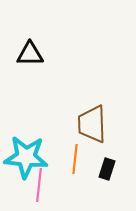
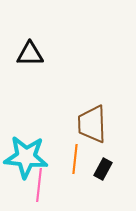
black rectangle: moved 4 px left; rotated 10 degrees clockwise
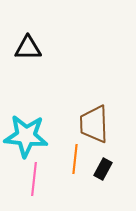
black triangle: moved 2 px left, 6 px up
brown trapezoid: moved 2 px right
cyan star: moved 21 px up
pink line: moved 5 px left, 6 px up
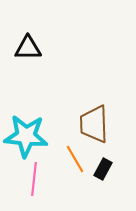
orange line: rotated 36 degrees counterclockwise
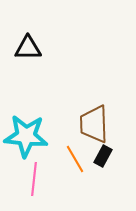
black rectangle: moved 13 px up
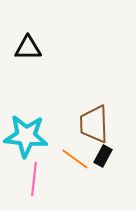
orange line: rotated 24 degrees counterclockwise
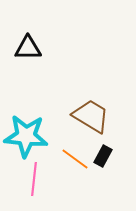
brown trapezoid: moved 3 px left, 8 px up; rotated 123 degrees clockwise
